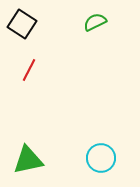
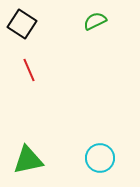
green semicircle: moved 1 px up
red line: rotated 50 degrees counterclockwise
cyan circle: moved 1 px left
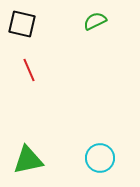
black square: rotated 20 degrees counterclockwise
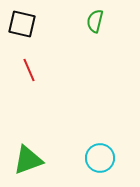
green semicircle: rotated 50 degrees counterclockwise
green triangle: rotated 8 degrees counterclockwise
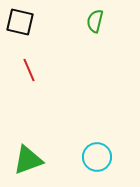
black square: moved 2 px left, 2 px up
cyan circle: moved 3 px left, 1 px up
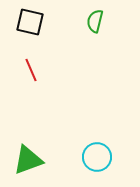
black square: moved 10 px right
red line: moved 2 px right
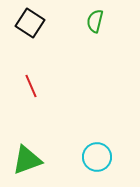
black square: moved 1 px down; rotated 20 degrees clockwise
red line: moved 16 px down
green triangle: moved 1 px left
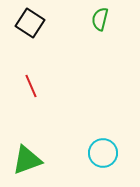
green semicircle: moved 5 px right, 2 px up
cyan circle: moved 6 px right, 4 px up
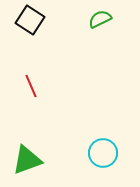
green semicircle: rotated 50 degrees clockwise
black square: moved 3 px up
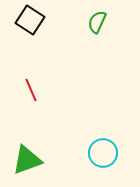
green semicircle: moved 3 px left, 3 px down; rotated 40 degrees counterclockwise
red line: moved 4 px down
